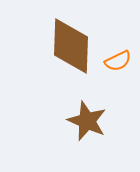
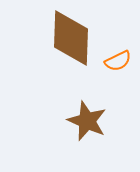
brown diamond: moved 8 px up
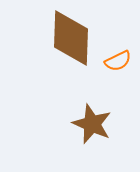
brown star: moved 5 px right, 3 px down
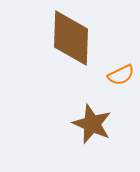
orange semicircle: moved 3 px right, 14 px down
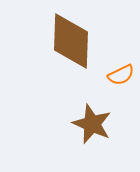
brown diamond: moved 3 px down
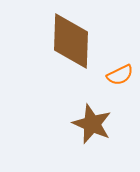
orange semicircle: moved 1 px left
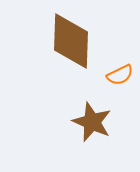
brown star: moved 2 px up
